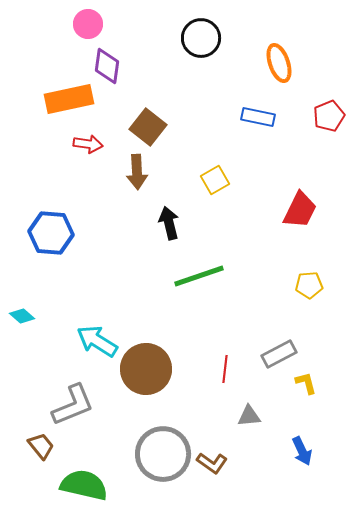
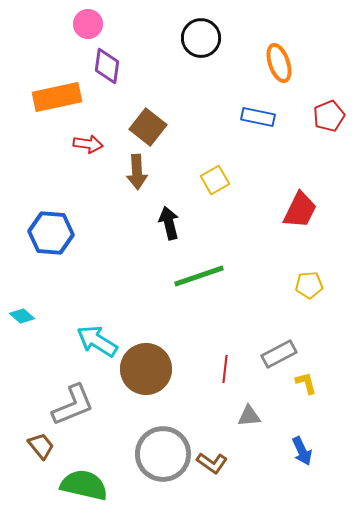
orange rectangle: moved 12 px left, 2 px up
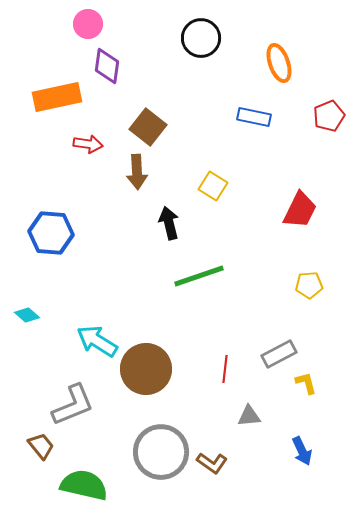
blue rectangle: moved 4 px left
yellow square: moved 2 px left, 6 px down; rotated 28 degrees counterclockwise
cyan diamond: moved 5 px right, 1 px up
gray circle: moved 2 px left, 2 px up
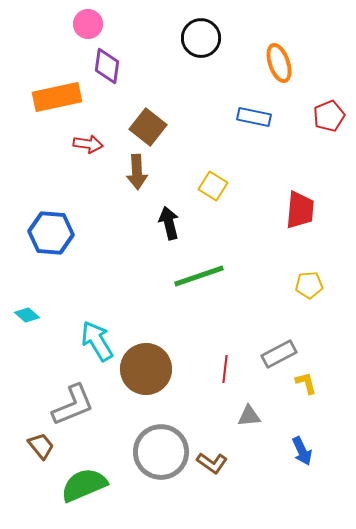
red trapezoid: rotated 21 degrees counterclockwise
cyan arrow: rotated 27 degrees clockwise
green semicircle: rotated 36 degrees counterclockwise
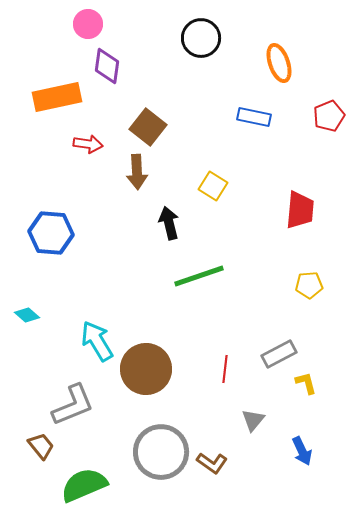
gray triangle: moved 4 px right, 4 px down; rotated 45 degrees counterclockwise
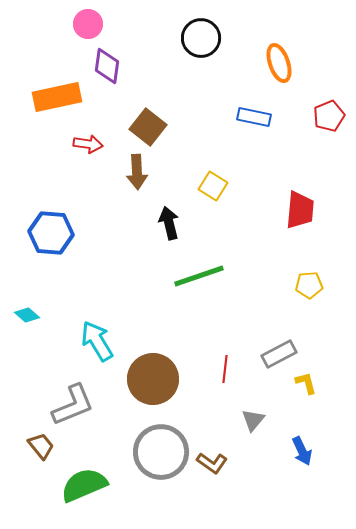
brown circle: moved 7 px right, 10 px down
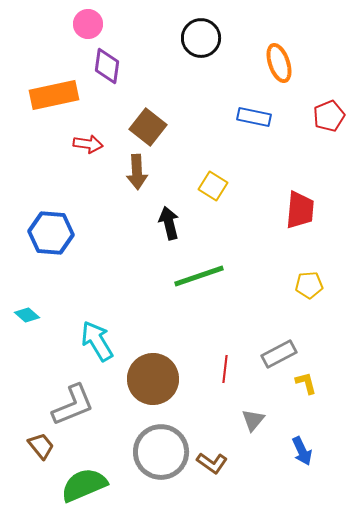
orange rectangle: moved 3 px left, 2 px up
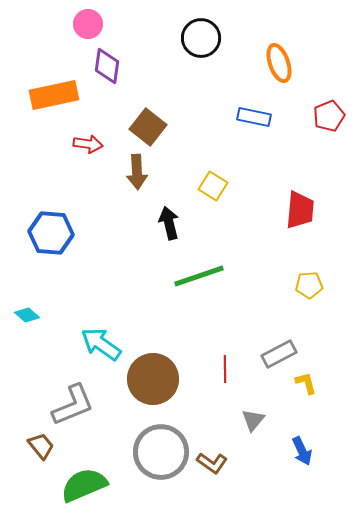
cyan arrow: moved 4 px right, 3 px down; rotated 24 degrees counterclockwise
red line: rotated 8 degrees counterclockwise
